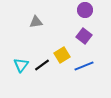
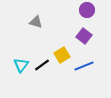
purple circle: moved 2 px right
gray triangle: rotated 24 degrees clockwise
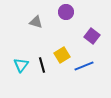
purple circle: moved 21 px left, 2 px down
purple square: moved 8 px right
black line: rotated 70 degrees counterclockwise
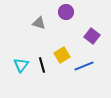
gray triangle: moved 3 px right, 1 px down
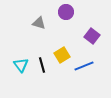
cyan triangle: rotated 14 degrees counterclockwise
